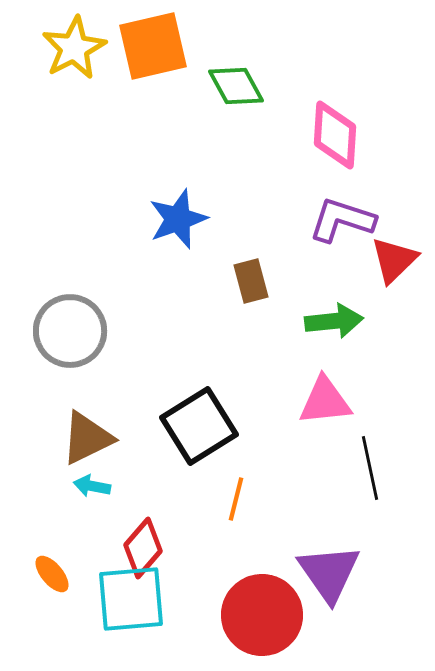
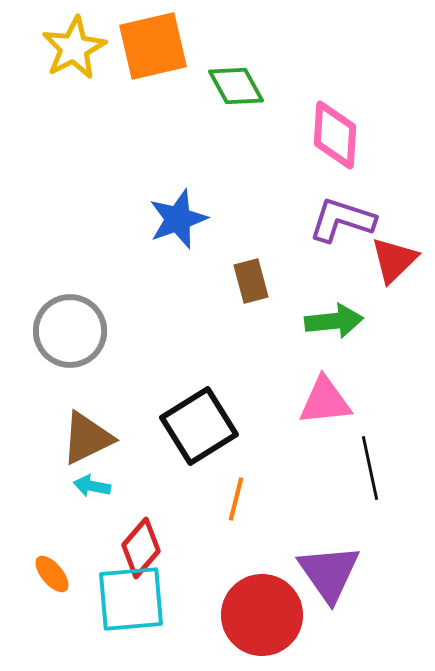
red diamond: moved 2 px left
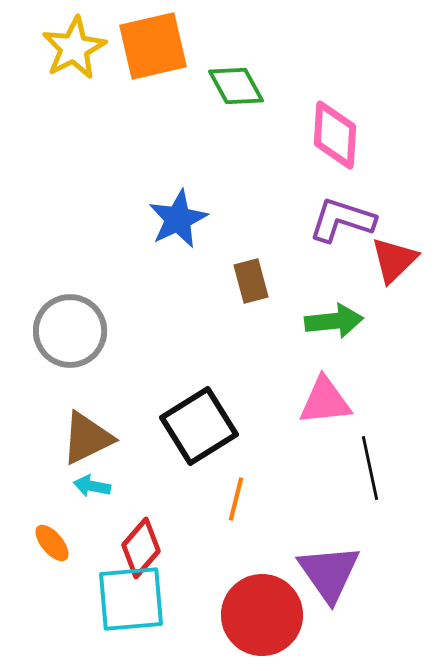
blue star: rotated 6 degrees counterclockwise
orange ellipse: moved 31 px up
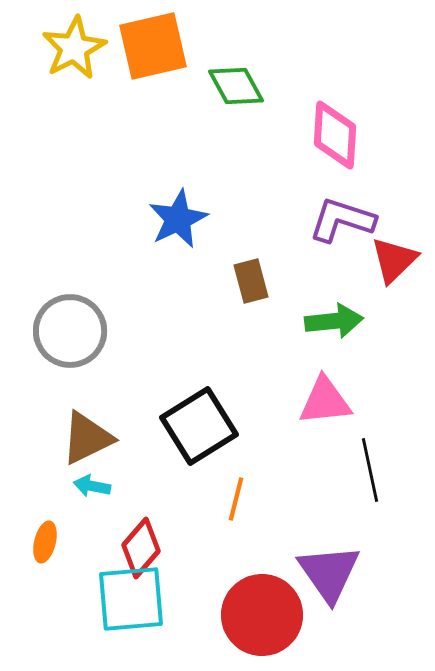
black line: moved 2 px down
orange ellipse: moved 7 px left, 1 px up; rotated 54 degrees clockwise
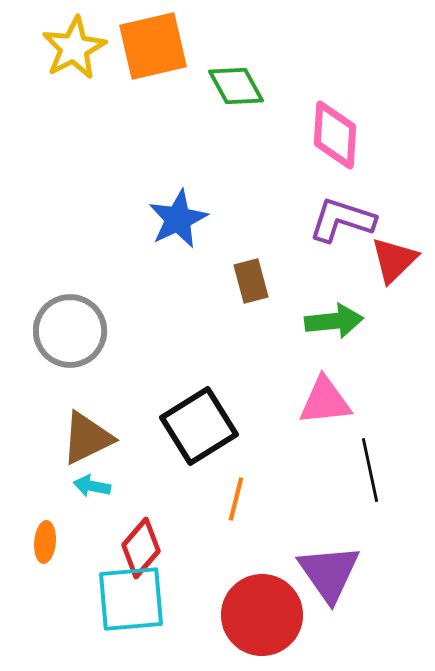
orange ellipse: rotated 9 degrees counterclockwise
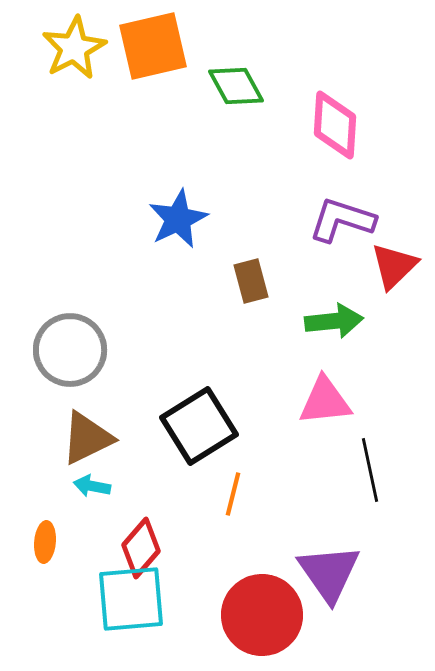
pink diamond: moved 10 px up
red triangle: moved 6 px down
gray circle: moved 19 px down
orange line: moved 3 px left, 5 px up
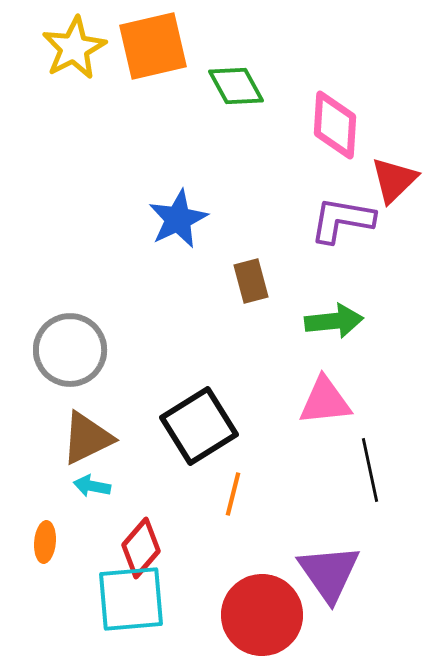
purple L-shape: rotated 8 degrees counterclockwise
red triangle: moved 86 px up
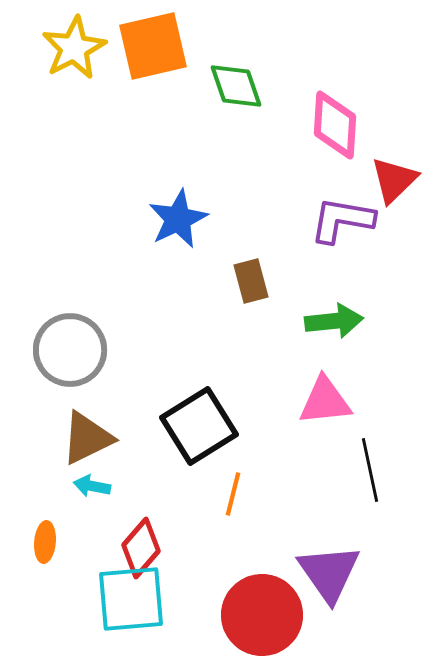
green diamond: rotated 10 degrees clockwise
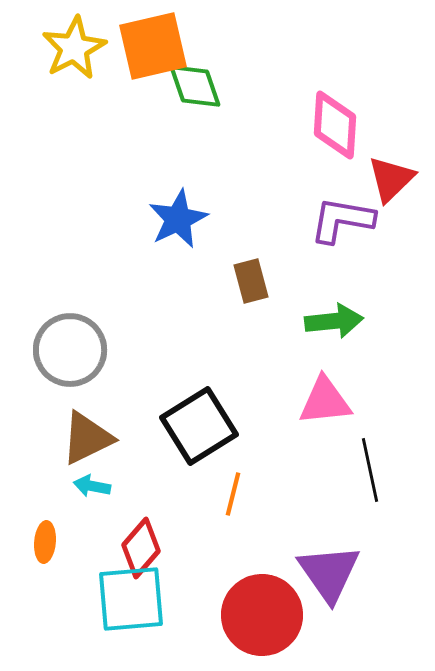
green diamond: moved 41 px left
red triangle: moved 3 px left, 1 px up
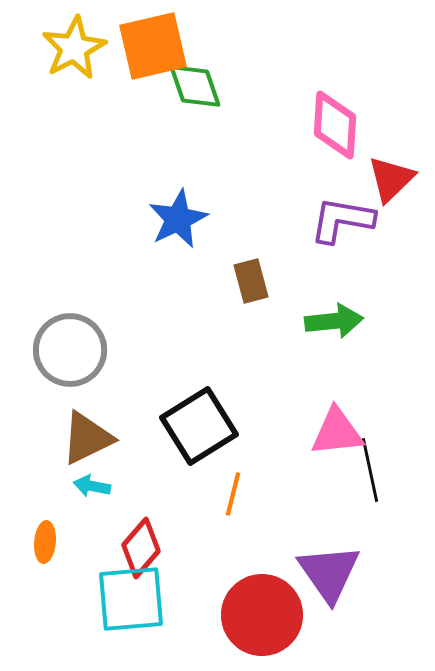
pink triangle: moved 12 px right, 31 px down
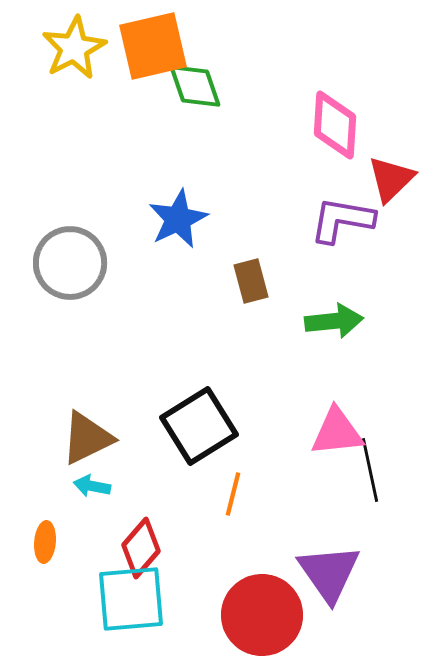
gray circle: moved 87 px up
